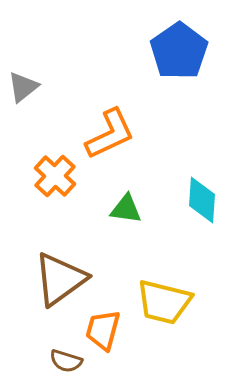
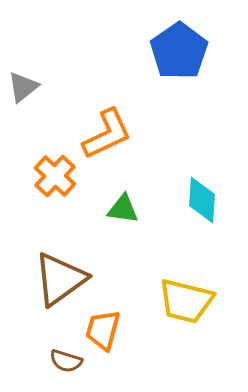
orange L-shape: moved 3 px left
green triangle: moved 3 px left
yellow trapezoid: moved 22 px right, 1 px up
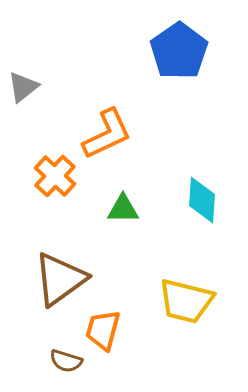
green triangle: rotated 8 degrees counterclockwise
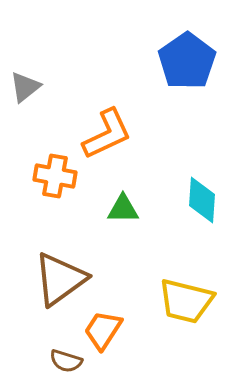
blue pentagon: moved 8 px right, 10 px down
gray triangle: moved 2 px right
orange cross: rotated 33 degrees counterclockwise
orange trapezoid: rotated 18 degrees clockwise
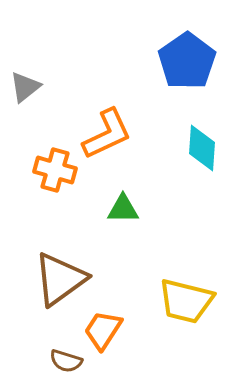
orange cross: moved 6 px up; rotated 6 degrees clockwise
cyan diamond: moved 52 px up
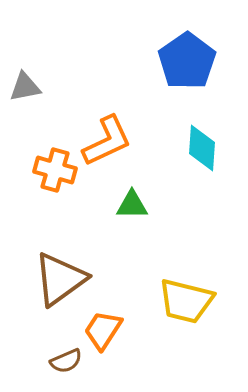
gray triangle: rotated 28 degrees clockwise
orange L-shape: moved 7 px down
green triangle: moved 9 px right, 4 px up
brown semicircle: rotated 40 degrees counterclockwise
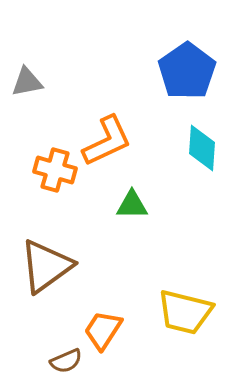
blue pentagon: moved 10 px down
gray triangle: moved 2 px right, 5 px up
brown triangle: moved 14 px left, 13 px up
yellow trapezoid: moved 1 px left, 11 px down
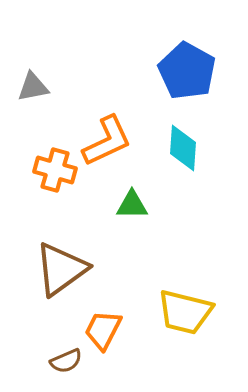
blue pentagon: rotated 8 degrees counterclockwise
gray triangle: moved 6 px right, 5 px down
cyan diamond: moved 19 px left
brown triangle: moved 15 px right, 3 px down
orange trapezoid: rotated 6 degrees counterclockwise
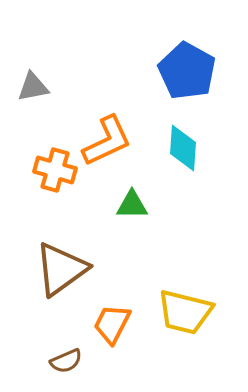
orange trapezoid: moved 9 px right, 6 px up
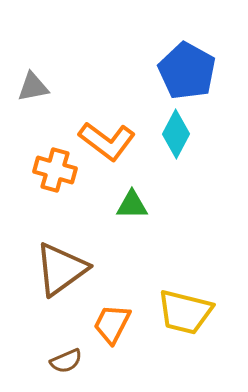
orange L-shape: rotated 62 degrees clockwise
cyan diamond: moved 7 px left, 14 px up; rotated 24 degrees clockwise
